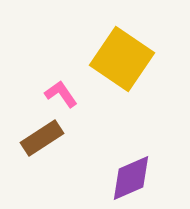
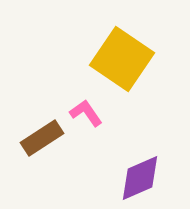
pink L-shape: moved 25 px right, 19 px down
purple diamond: moved 9 px right
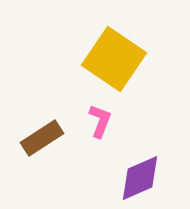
yellow square: moved 8 px left
pink L-shape: moved 14 px right, 8 px down; rotated 56 degrees clockwise
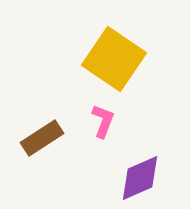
pink L-shape: moved 3 px right
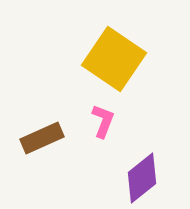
brown rectangle: rotated 9 degrees clockwise
purple diamond: moved 2 px right; rotated 15 degrees counterclockwise
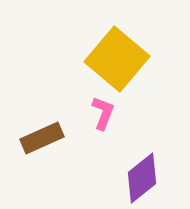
yellow square: moved 3 px right; rotated 6 degrees clockwise
pink L-shape: moved 8 px up
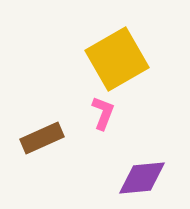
yellow square: rotated 20 degrees clockwise
purple diamond: rotated 33 degrees clockwise
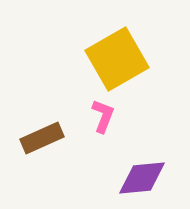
pink L-shape: moved 3 px down
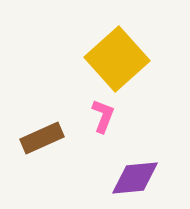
yellow square: rotated 12 degrees counterclockwise
purple diamond: moved 7 px left
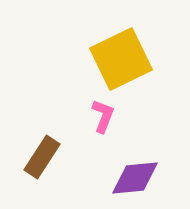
yellow square: moved 4 px right; rotated 16 degrees clockwise
brown rectangle: moved 19 px down; rotated 33 degrees counterclockwise
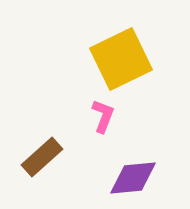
brown rectangle: rotated 15 degrees clockwise
purple diamond: moved 2 px left
